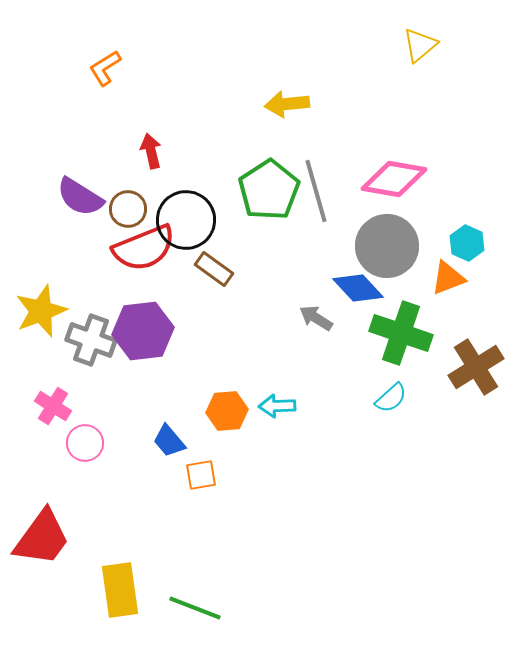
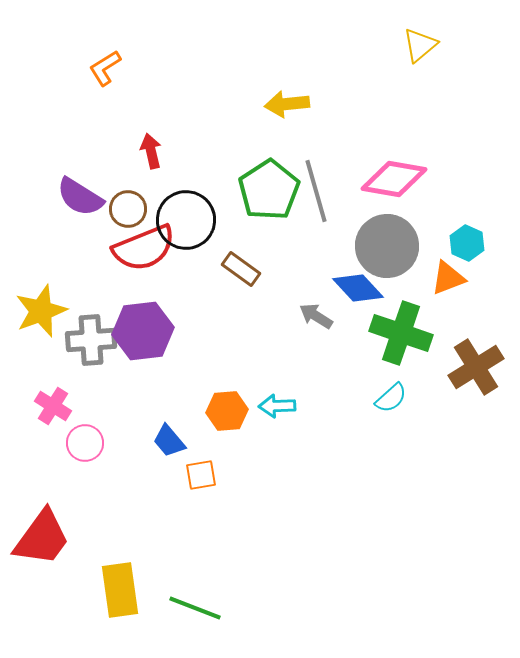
brown rectangle: moved 27 px right
gray arrow: moved 2 px up
gray cross: rotated 24 degrees counterclockwise
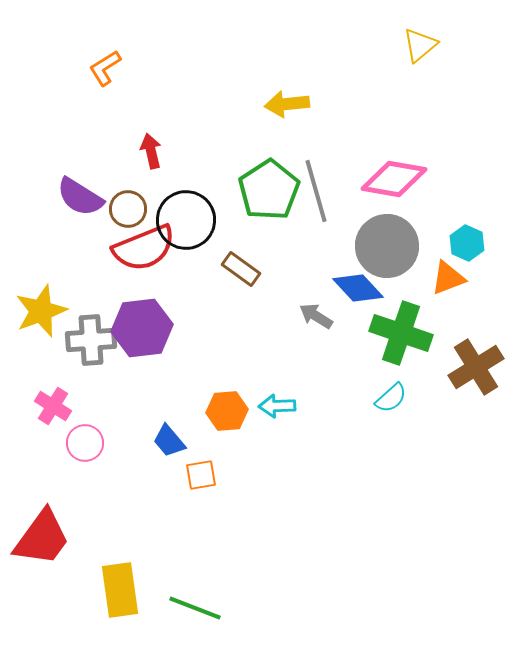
purple hexagon: moved 1 px left, 3 px up
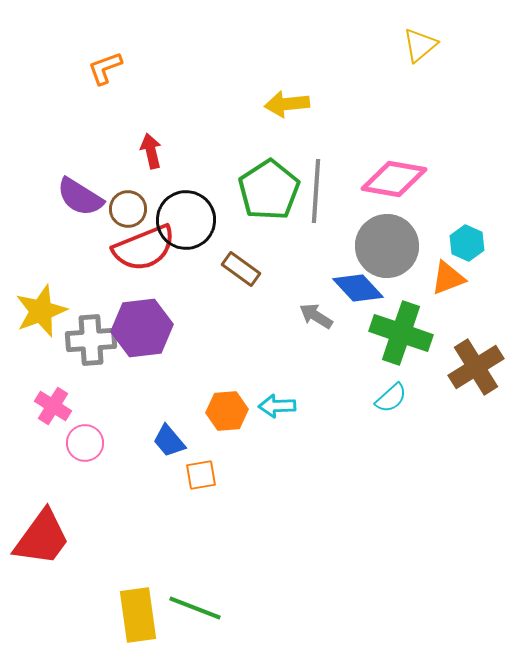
orange L-shape: rotated 12 degrees clockwise
gray line: rotated 20 degrees clockwise
yellow rectangle: moved 18 px right, 25 px down
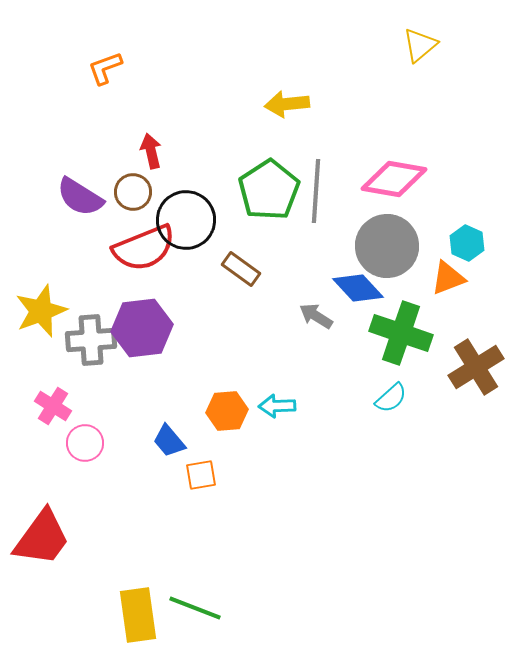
brown circle: moved 5 px right, 17 px up
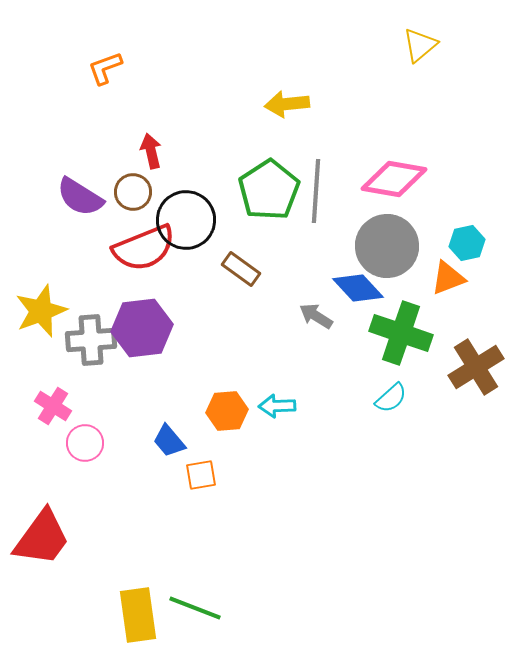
cyan hexagon: rotated 24 degrees clockwise
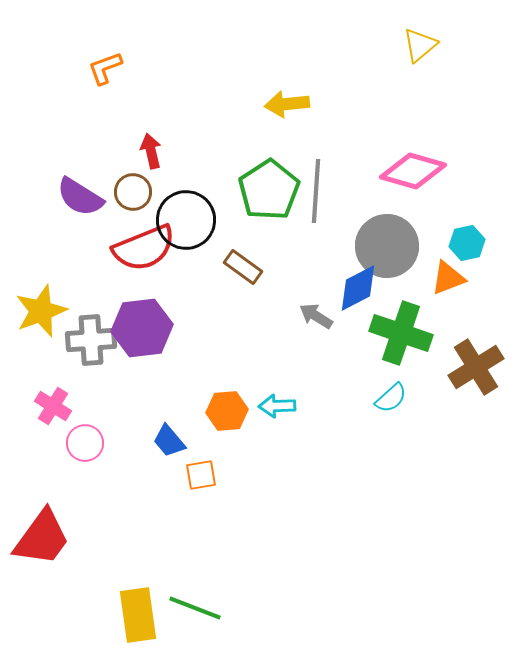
pink diamond: moved 19 px right, 8 px up; rotated 6 degrees clockwise
brown rectangle: moved 2 px right, 2 px up
blue diamond: rotated 75 degrees counterclockwise
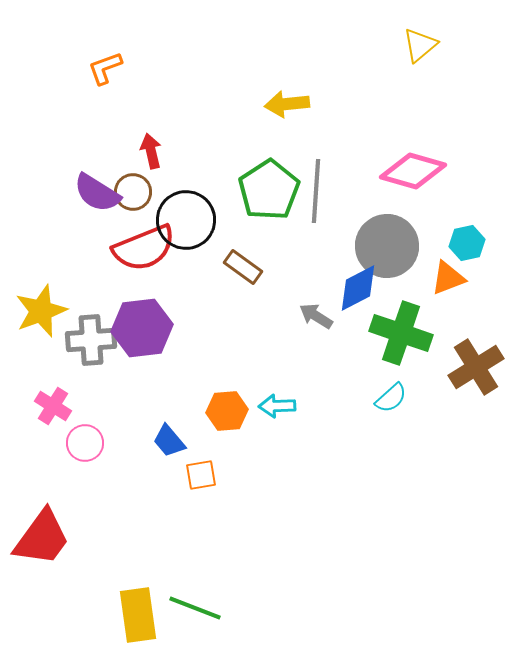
purple semicircle: moved 17 px right, 4 px up
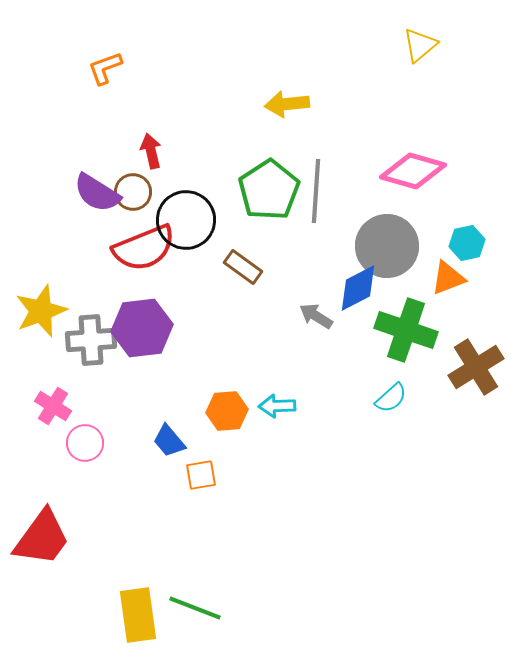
green cross: moved 5 px right, 3 px up
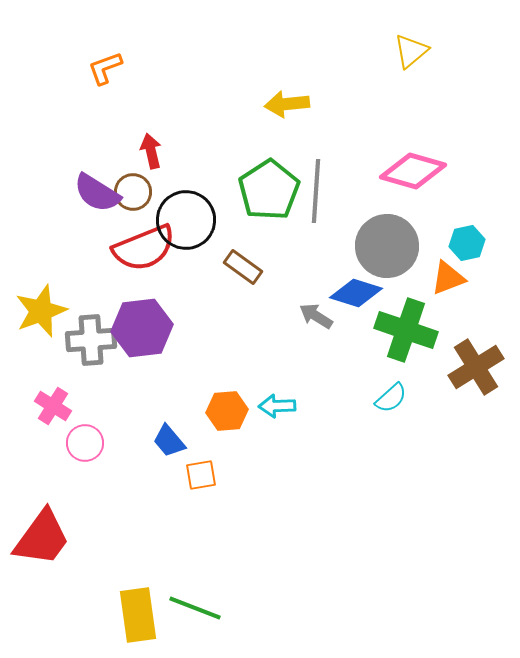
yellow triangle: moved 9 px left, 6 px down
blue diamond: moved 2 px left, 5 px down; rotated 45 degrees clockwise
